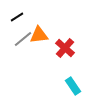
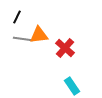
black line: rotated 32 degrees counterclockwise
gray line: rotated 48 degrees clockwise
cyan rectangle: moved 1 px left
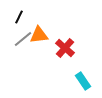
black line: moved 2 px right
gray line: rotated 48 degrees counterclockwise
cyan rectangle: moved 11 px right, 5 px up
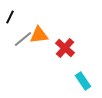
black line: moved 9 px left
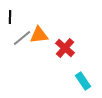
black line: rotated 24 degrees counterclockwise
gray line: moved 1 px left, 1 px up
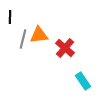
gray line: moved 1 px right, 1 px down; rotated 36 degrees counterclockwise
